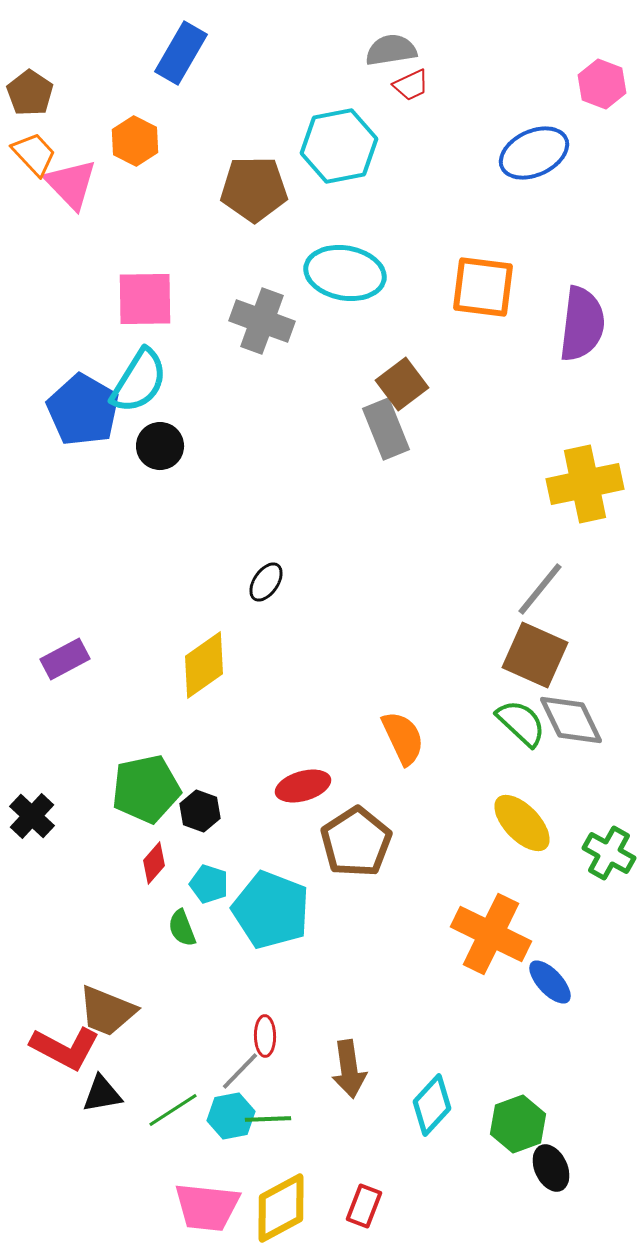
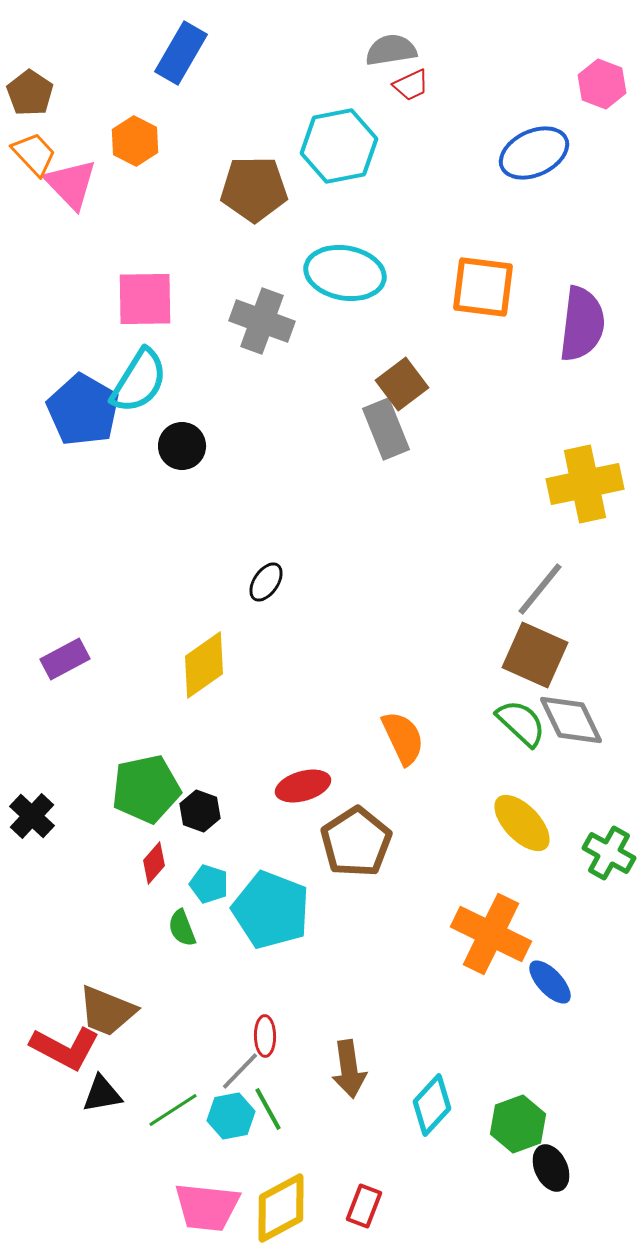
black circle at (160, 446): moved 22 px right
green line at (268, 1119): moved 10 px up; rotated 63 degrees clockwise
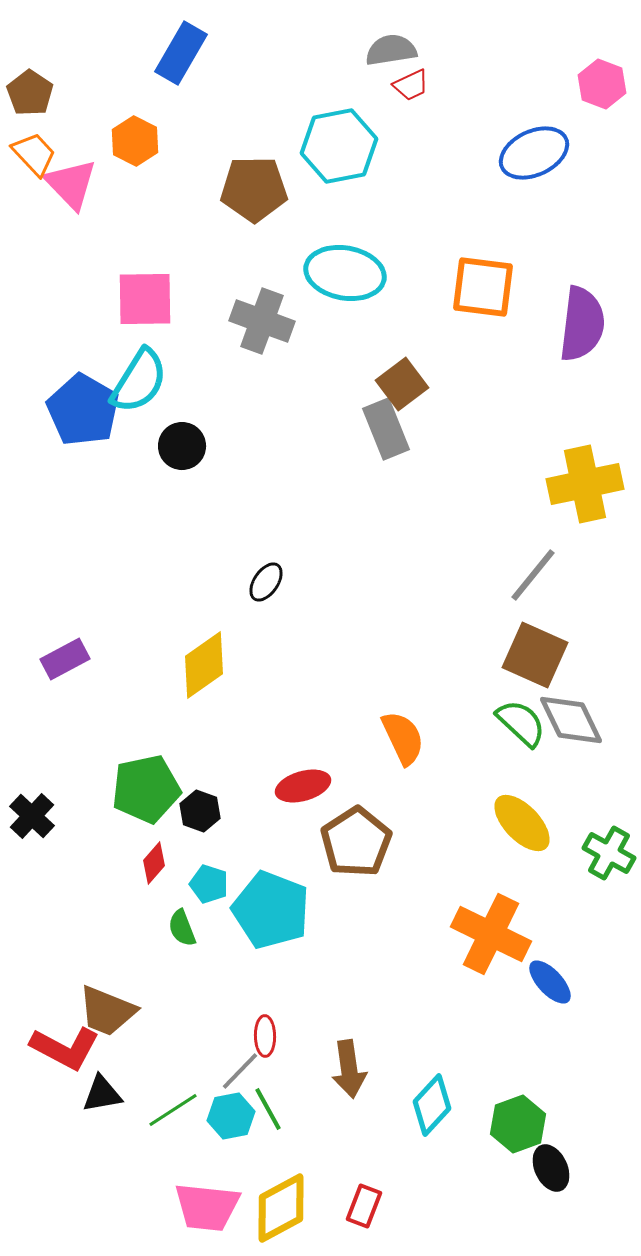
gray line at (540, 589): moved 7 px left, 14 px up
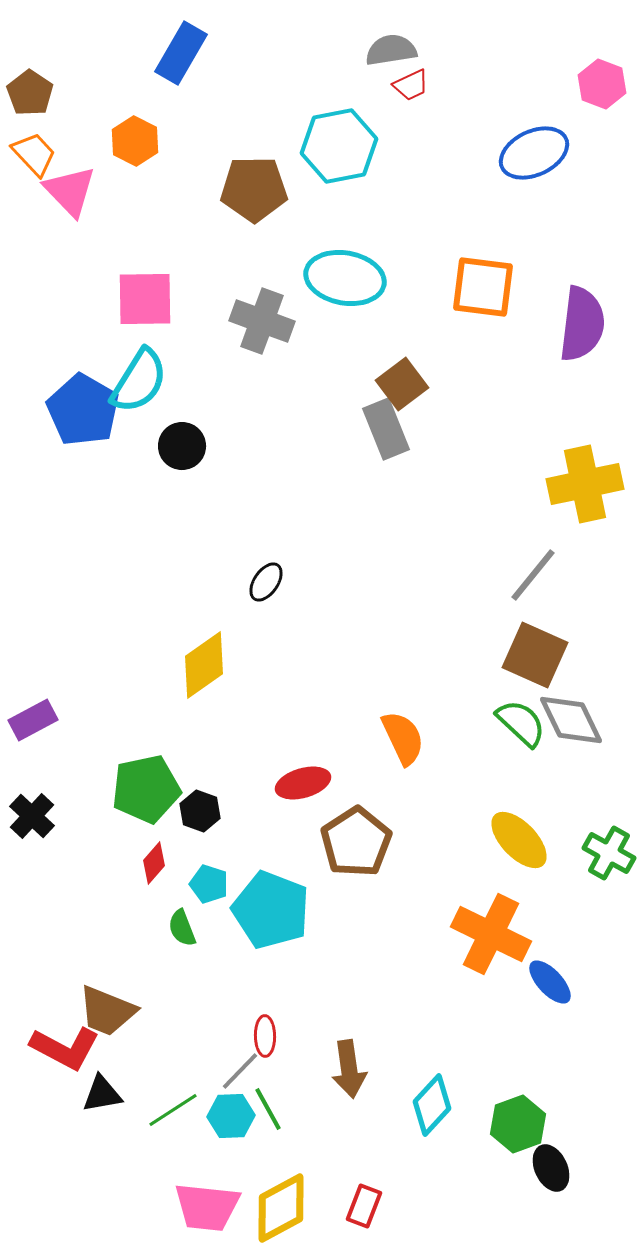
pink triangle at (71, 184): moved 1 px left, 7 px down
cyan ellipse at (345, 273): moved 5 px down
purple rectangle at (65, 659): moved 32 px left, 61 px down
red ellipse at (303, 786): moved 3 px up
yellow ellipse at (522, 823): moved 3 px left, 17 px down
cyan hexagon at (231, 1116): rotated 9 degrees clockwise
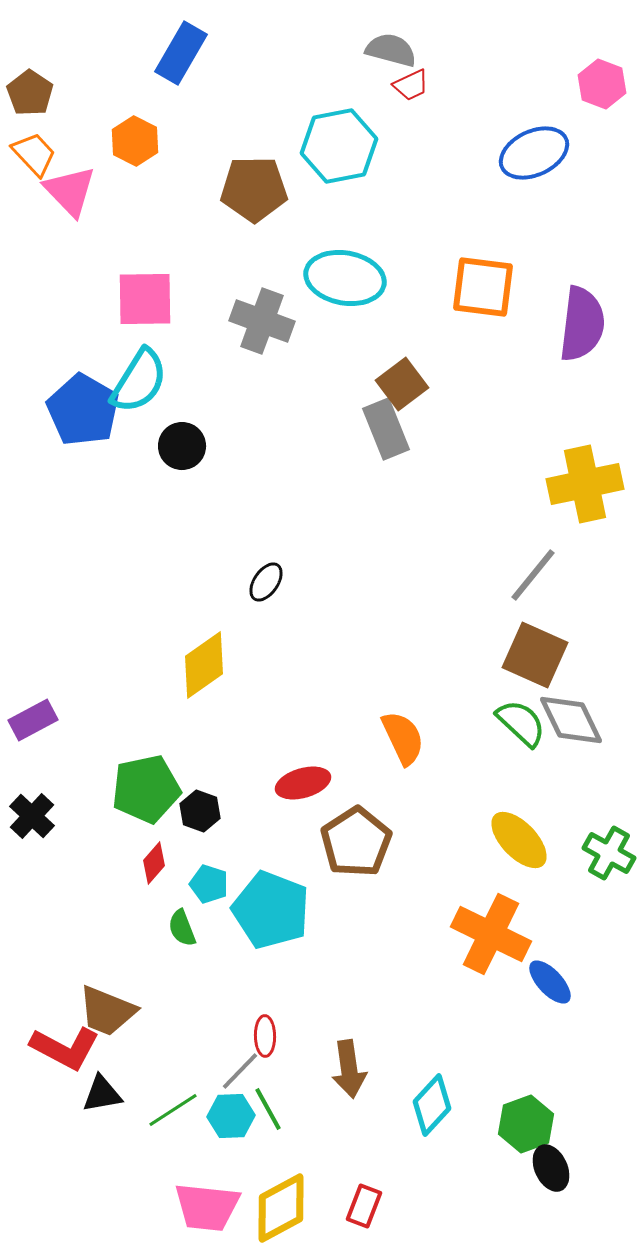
gray semicircle at (391, 50): rotated 24 degrees clockwise
green hexagon at (518, 1124): moved 8 px right
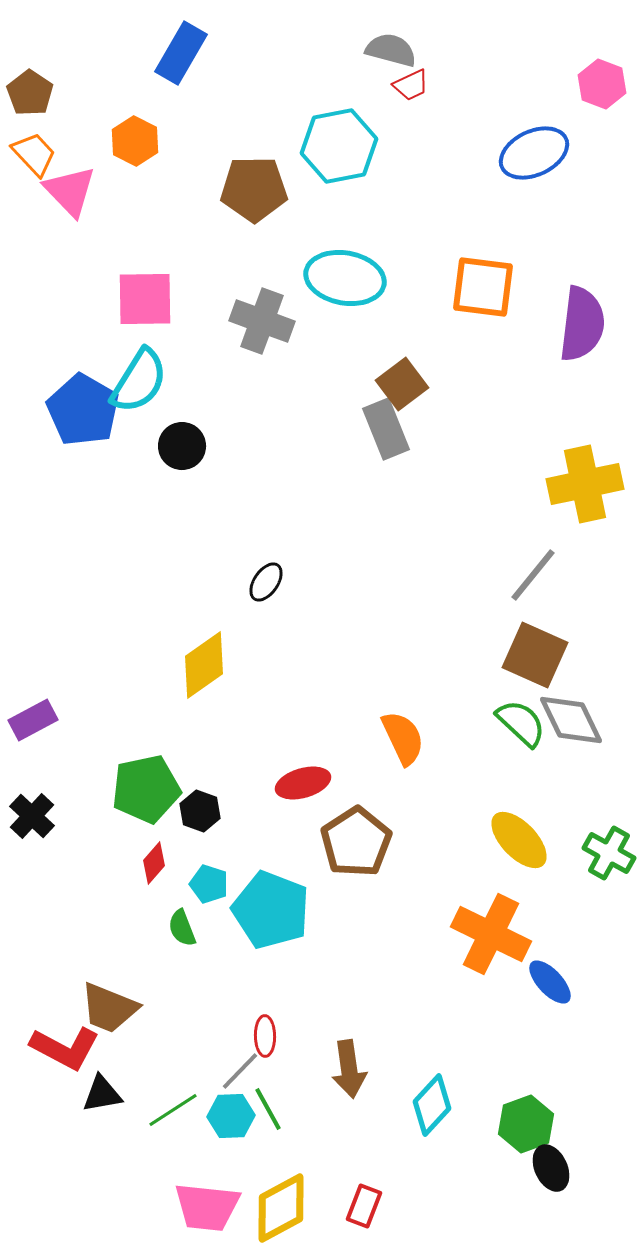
brown trapezoid at (107, 1011): moved 2 px right, 3 px up
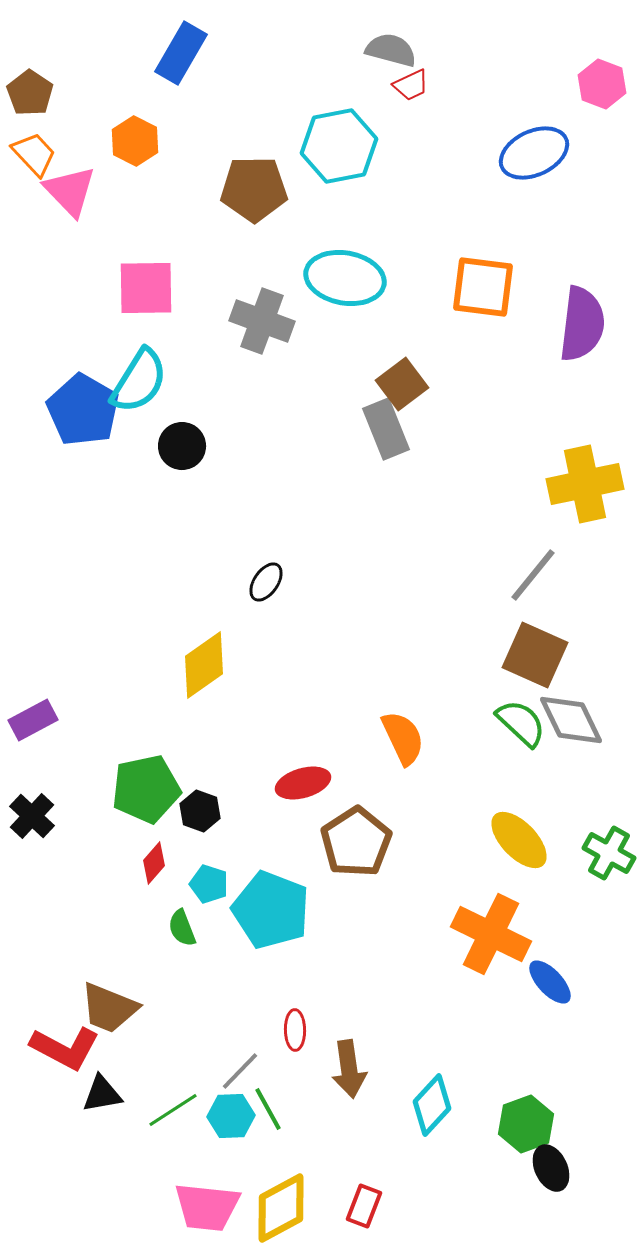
pink square at (145, 299): moved 1 px right, 11 px up
red ellipse at (265, 1036): moved 30 px right, 6 px up
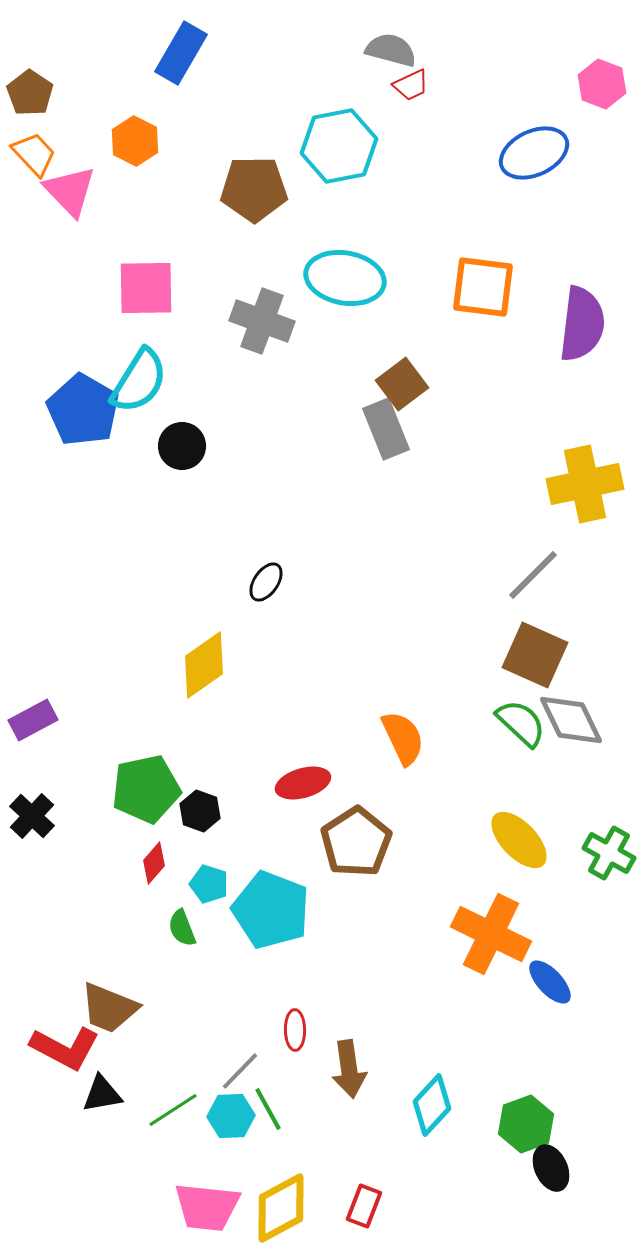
gray line at (533, 575): rotated 6 degrees clockwise
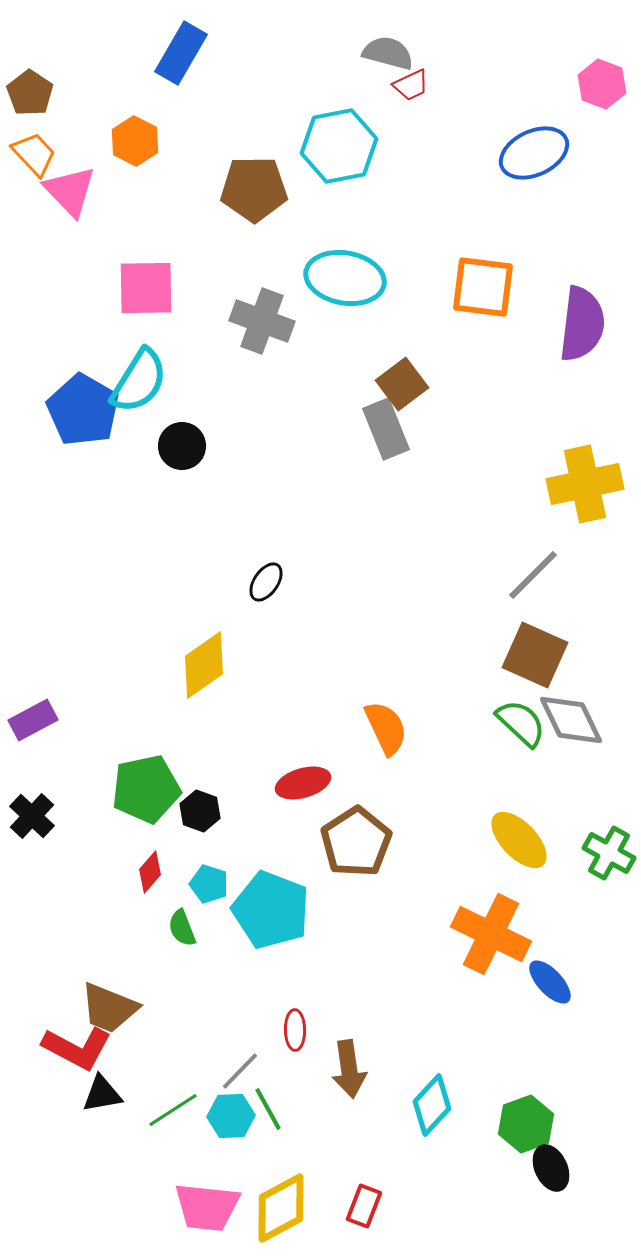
gray semicircle at (391, 50): moved 3 px left, 3 px down
orange semicircle at (403, 738): moved 17 px left, 10 px up
red diamond at (154, 863): moved 4 px left, 9 px down
red L-shape at (65, 1048): moved 12 px right
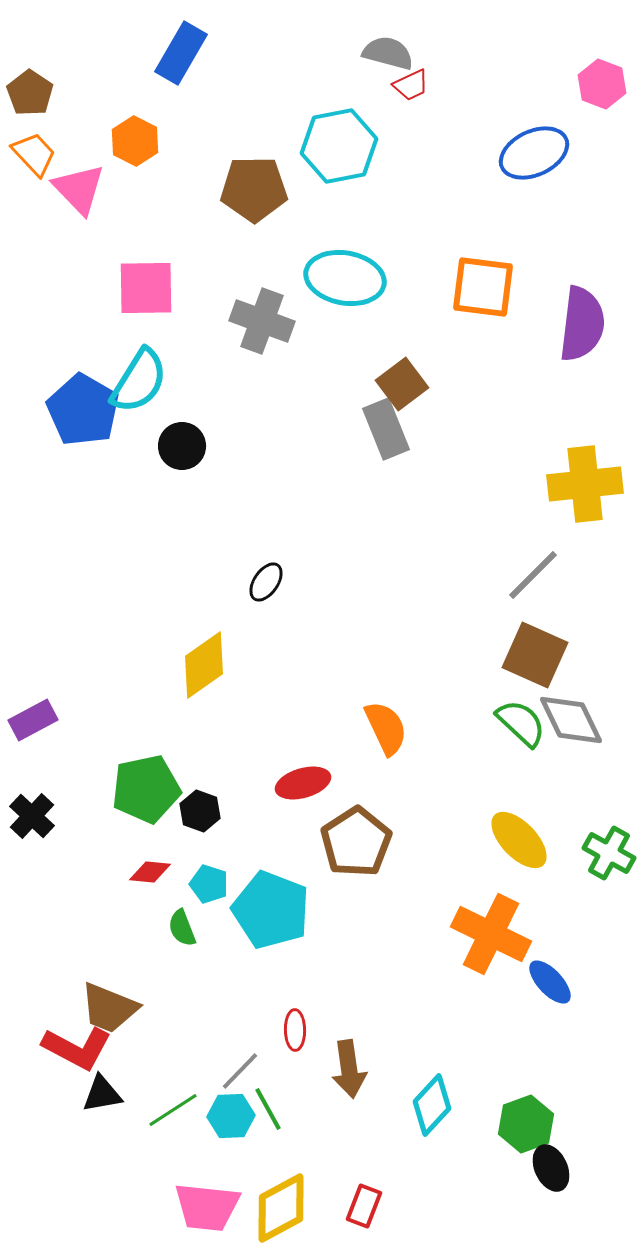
pink triangle at (70, 191): moved 9 px right, 2 px up
yellow cross at (585, 484): rotated 6 degrees clockwise
red diamond at (150, 872): rotated 54 degrees clockwise
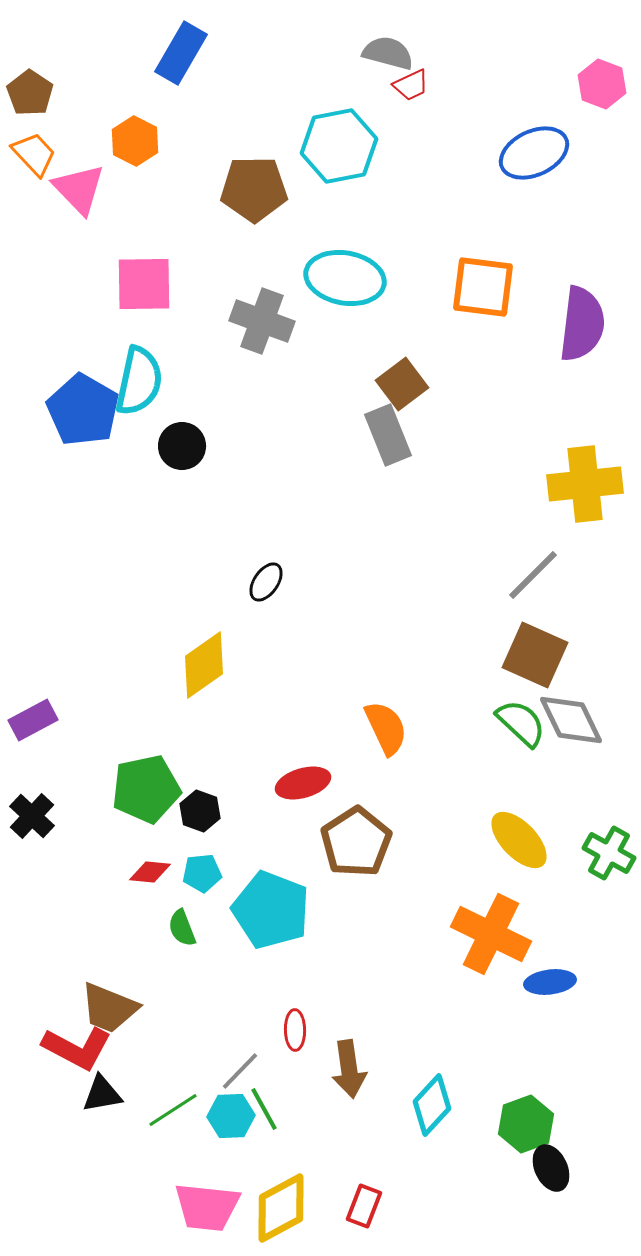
pink square at (146, 288): moved 2 px left, 4 px up
cyan semicircle at (139, 381): rotated 20 degrees counterclockwise
gray rectangle at (386, 429): moved 2 px right, 6 px down
cyan pentagon at (209, 884): moved 7 px left, 11 px up; rotated 24 degrees counterclockwise
blue ellipse at (550, 982): rotated 54 degrees counterclockwise
green line at (268, 1109): moved 4 px left
